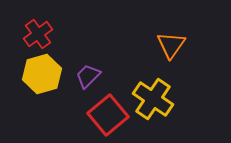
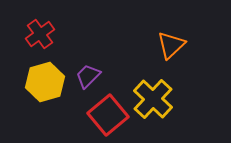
red cross: moved 2 px right
orange triangle: rotated 12 degrees clockwise
yellow hexagon: moved 3 px right, 8 px down
yellow cross: rotated 9 degrees clockwise
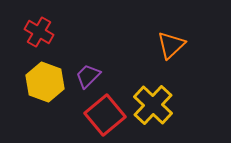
red cross: moved 1 px left, 2 px up; rotated 24 degrees counterclockwise
yellow hexagon: rotated 24 degrees counterclockwise
yellow cross: moved 6 px down
red square: moved 3 px left
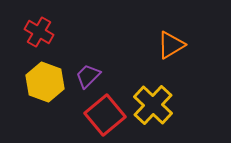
orange triangle: rotated 12 degrees clockwise
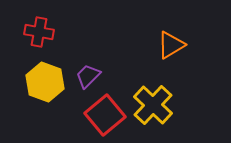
red cross: rotated 20 degrees counterclockwise
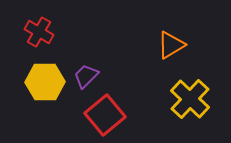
red cross: rotated 20 degrees clockwise
purple trapezoid: moved 2 px left
yellow hexagon: rotated 21 degrees counterclockwise
yellow cross: moved 37 px right, 6 px up
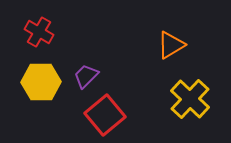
yellow hexagon: moved 4 px left
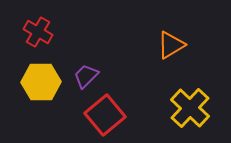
red cross: moved 1 px left
yellow cross: moved 9 px down
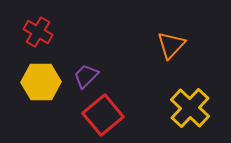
orange triangle: rotated 16 degrees counterclockwise
red square: moved 2 px left
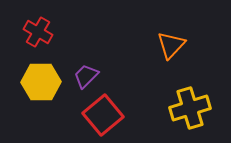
yellow cross: rotated 30 degrees clockwise
